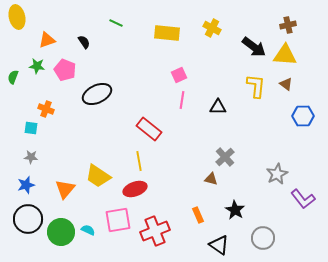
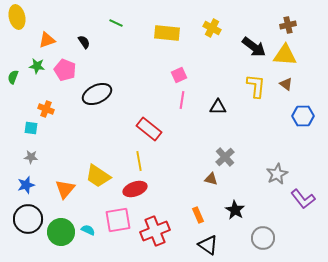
black triangle at (219, 245): moved 11 px left
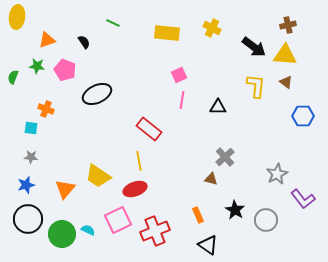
yellow ellipse at (17, 17): rotated 20 degrees clockwise
green line at (116, 23): moved 3 px left
brown triangle at (286, 84): moved 2 px up
pink square at (118, 220): rotated 16 degrees counterclockwise
green circle at (61, 232): moved 1 px right, 2 px down
gray circle at (263, 238): moved 3 px right, 18 px up
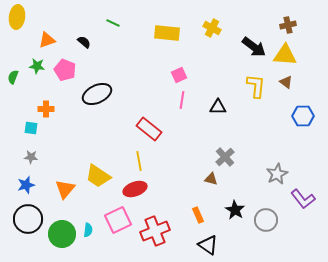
black semicircle at (84, 42): rotated 16 degrees counterclockwise
orange cross at (46, 109): rotated 21 degrees counterclockwise
cyan semicircle at (88, 230): rotated 72 degrees clockwise
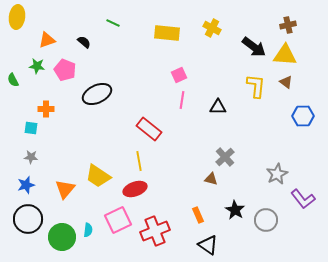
green semicircle at (13, 77): moved 3 px down; rotated 48 degrees counterclockwise
green circle at (62, 234): moved 3 px down
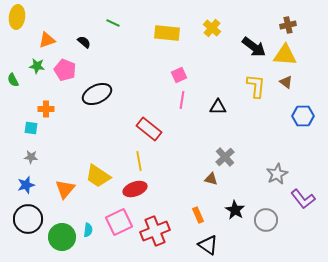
yellow cross at (212, 28): rotated 12 degrees clockwise
pink square at (118, 220): moved 1 px right, 2 px down
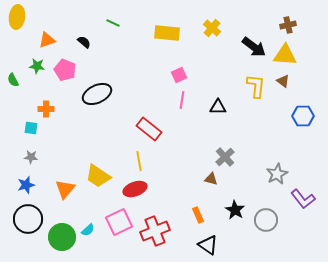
brown triangle at (286, 82): moved 3 px left, 1 px up
cyan semicircle at (88, 230): rotated 40 degrees clockwise
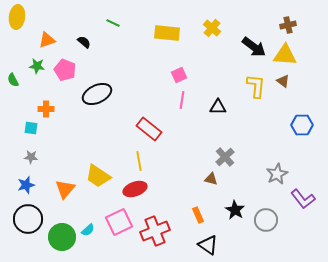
blue hexagon at (303, 116): moved 1 px left, 9 px down
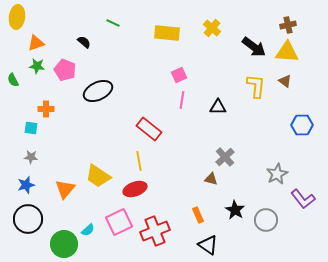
orange triangle at (47, 40): moved 11 px left, 3 px down
yellow triangle at (285, 55): moved 2 px right, 3 px up
brown triangle at (283, 81): moved 2 px right
black ellipse at (97, 94): moved 1 px right, 3 px up
green circle at (62, 237): moved 2 px right, 7 px down
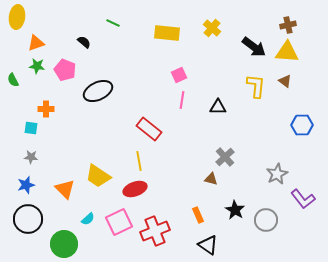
orange triangle at (65, 189): rotated 25 degrees counterclockwise
cyan semicircle at (88, 230): moved 11 px up
